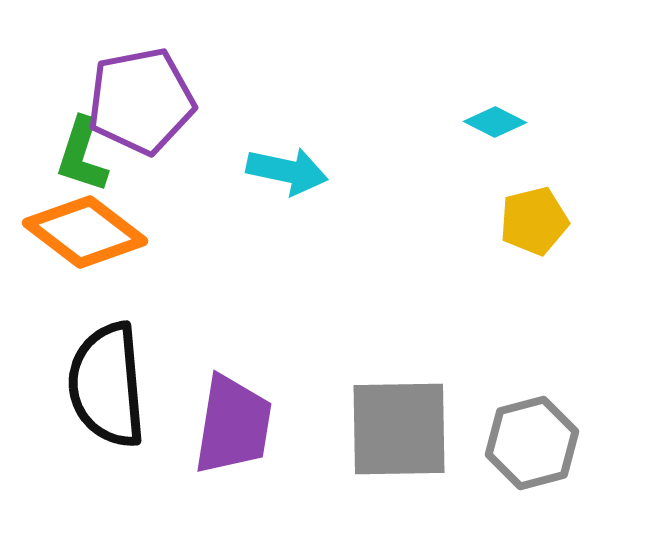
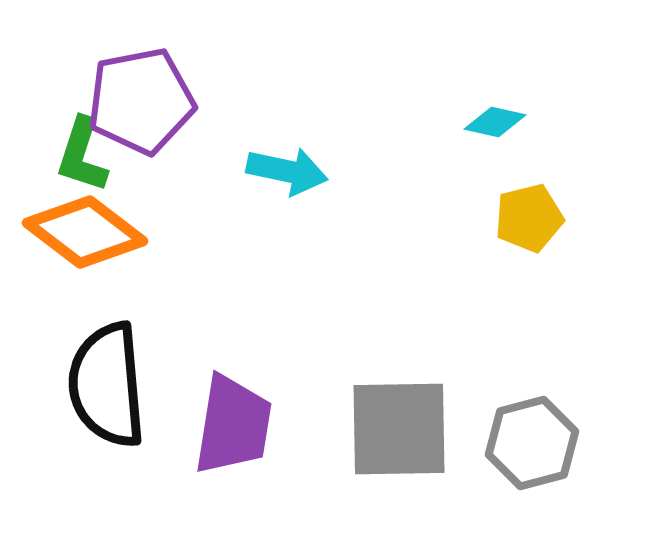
cyan diamond: rotated 14 degrees counterclockwise
yellow pentagon: moved 5 px left, 3 px up
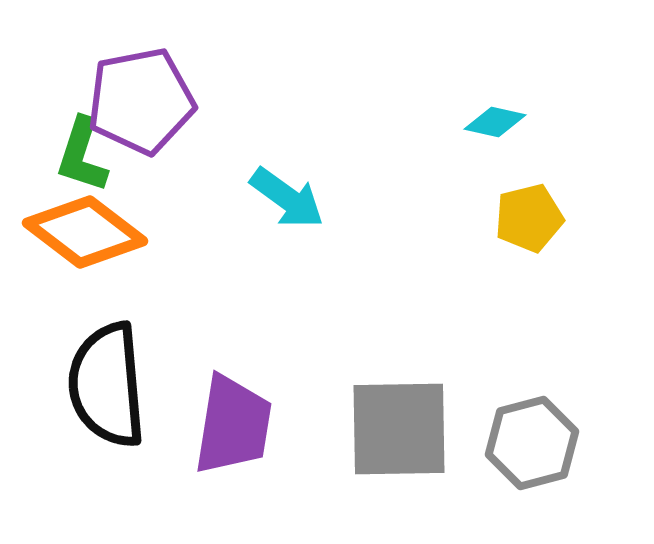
cyan arrow: moved 27 px down; rotated 24 degrees clockwise
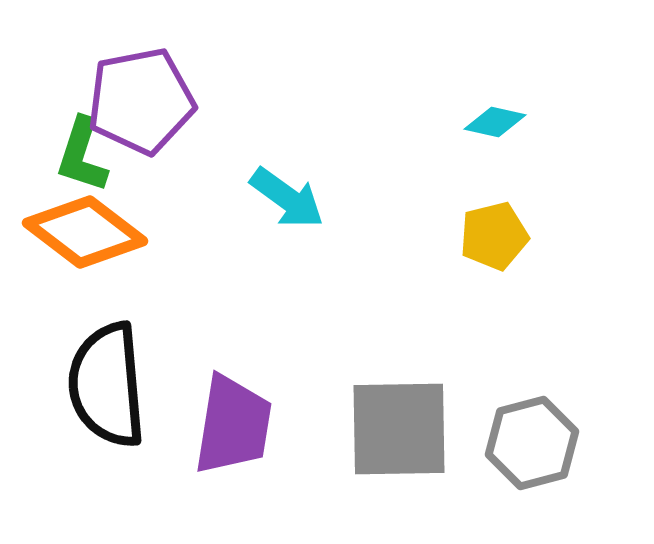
yellow pentagon: moved 35 px left, 18 px down
